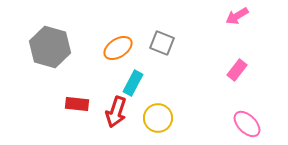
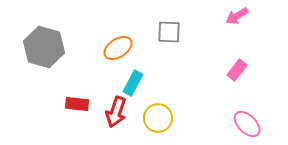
gray square: moved 7 px right, 11 px up; rotated 20 degrees counterclockwise
gray hexagon: moved 6 px left
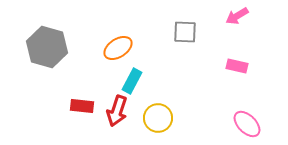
gray square: moved 16 px right
gray hexagon: moved 3 px right
pink rectangle: moved 4 px up; rotated 65 degrees clockwise
cyan rectangle: moved 1 px left, 2 px up
red rectangle: moved 5 px right, 2 px down
red arrow: moved 1 px right, 1 px up
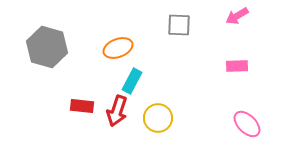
gray square: moved 6 px left, 7 px up
orange ellipse: rotated 12 degrees clockwise
pink rectangle: rotated 15 degrees counterclockwise
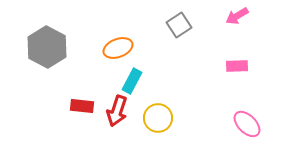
gray square: rotated 35 degrees counterclockwise
gray hexagon: rotated 12 degrees clockwise
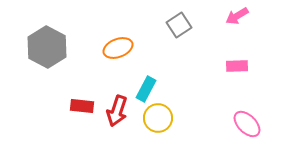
cyan rectangle: moved 14 px right, 8 px down
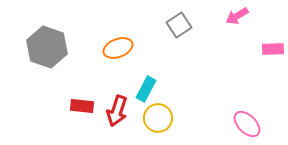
gray hexagon: rotated 9 degrees counterclockwise
pink rectangle: moved 36 px right, 17 px up
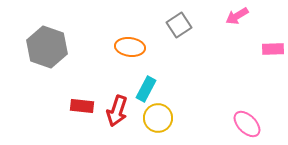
orange ellipse: moved 12 px right, 1 px up; rotated 28 degrees clockwise
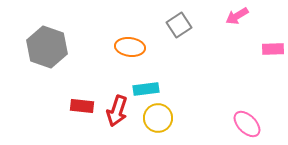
cyan rectangle: rotated 55 degrees clockwise
